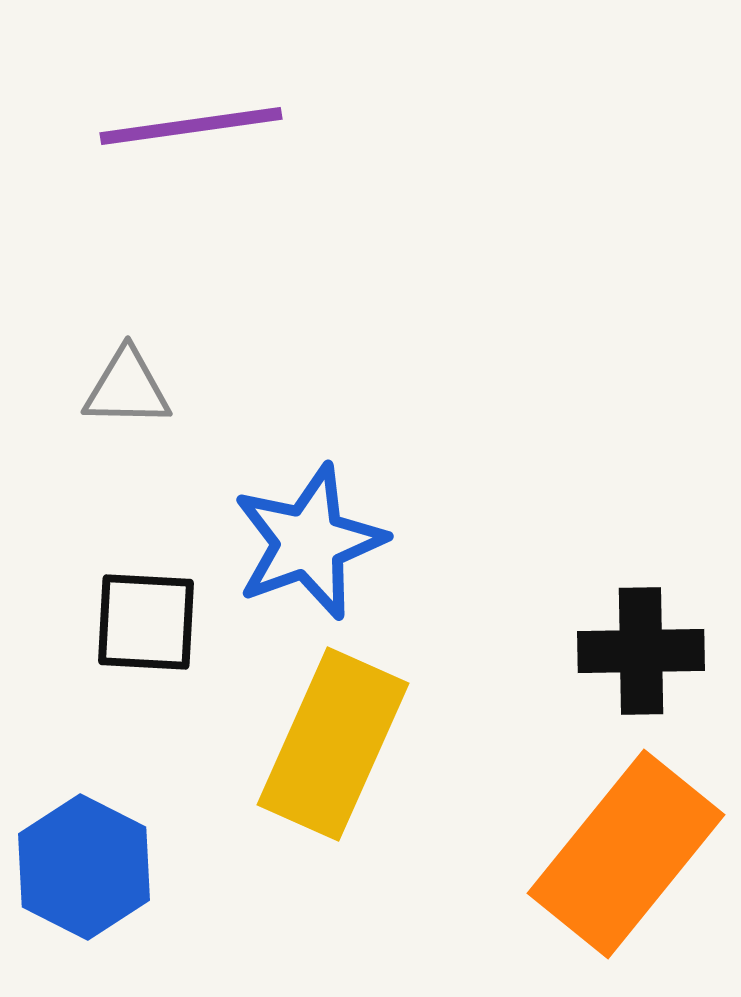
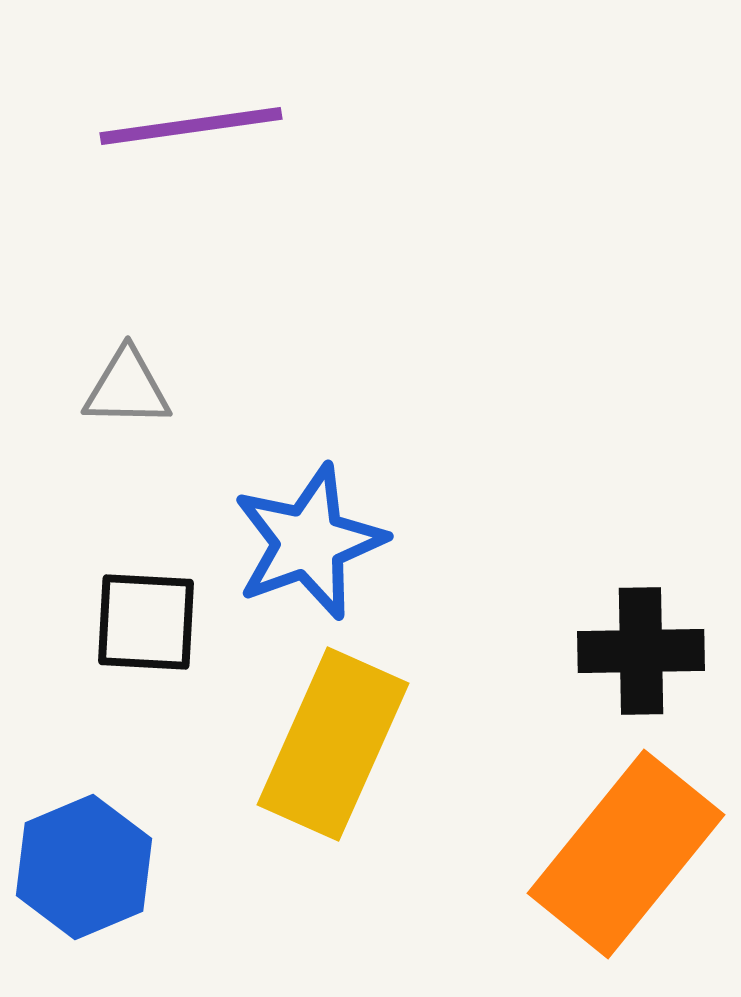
blue hexagon: rotated 10 degrees clockwise
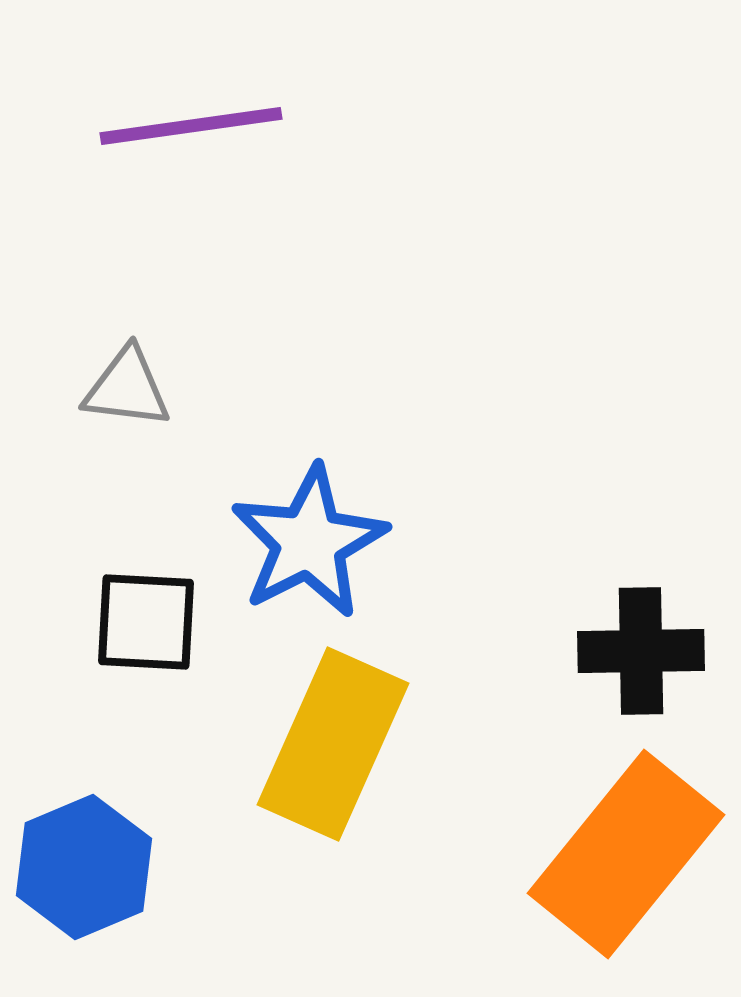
gray triangle: rotated 6 degrees clockwise
blue star: rotated 7 degrees counterclockwise
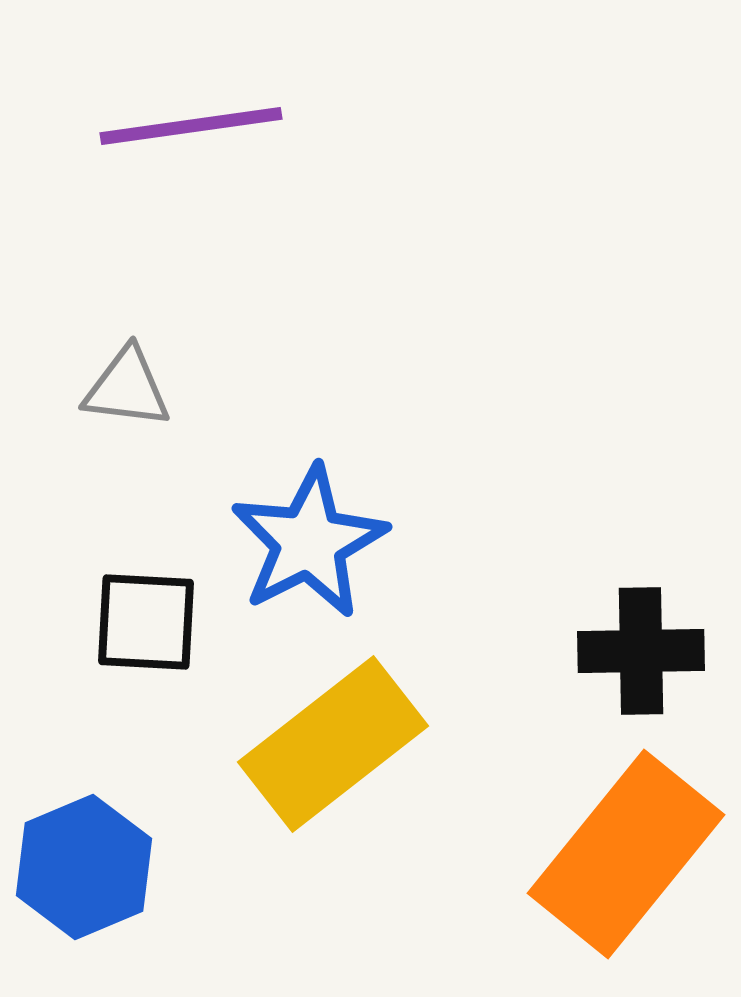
yellow rectangle: rotated 28 degrees clockwise
